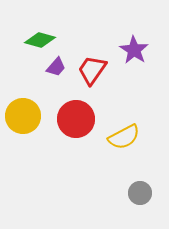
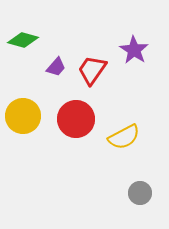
green diamond: moved 17 px left
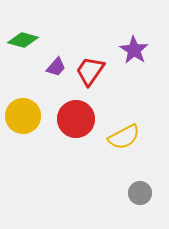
red trapezoid: moved 2 px left, 1 px down
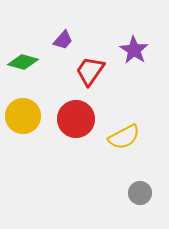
green diamond: moved 22 px down
purple trapezoid: moved 7 px right, 27 px up
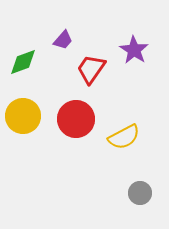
green diamond: rotated 36 degrees counterclockwise
red trapezoid: moved 1 px right, 2 px up
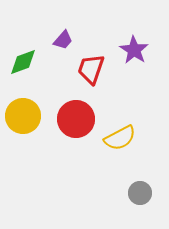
red trapezoid: rotated 16 degrees counterclockwise
yellow semicircle: moved 4 px left, 1 px down
